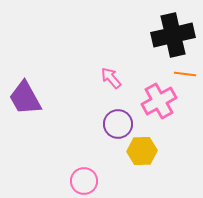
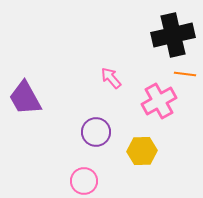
purple circle: moved 22 px left, 8 px down
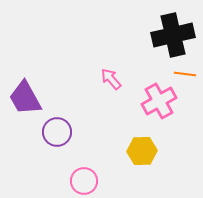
pink arrow: moved 1 px down
purple circle: moved 39 px left
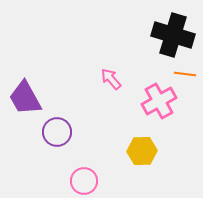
black cross: rotated 30 degrees clockwise
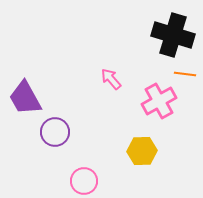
purple circle: moved 2 px left
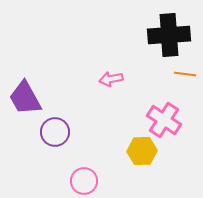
black cross: moved 4 px left; rotated 21 degrees counterclockwise
pink arrow: rotated 60 degrees counterclockwise
pink cross: moved 5 px right, 19 px down; rotated 28 degrees counterclockwise
